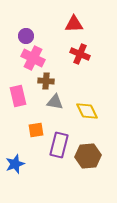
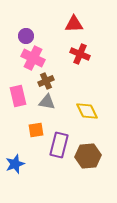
brown cross: rotated 28 degrees counterclockwise
gray triangle: moved 8 px left
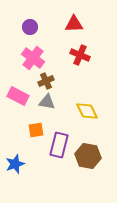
purple circle: moved 4 px right, 9 px up
red cross: moved 1 px down
pink cross: rotated 10 degrees clockwise
pink rectangle: rotated 50 degrees counterclockwise
brown hexagon: rotated 15 degrees clockwise
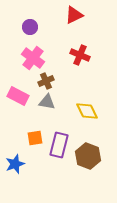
red triangle: moved 9 px up; rotated 24 degrees counterclockwise
orange square: moved 1 px left, 8 px down
brown hexagon: rotated 10 degrees clockwise
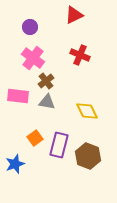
brown cross: rotated 14 degrees counterclockwise
pink rectangle: rotated 20 degrees counterclockwise
orange square: rotated 28 degrees counterclockwise
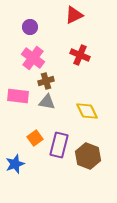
brown cross: rotated 21 degrees clockwise
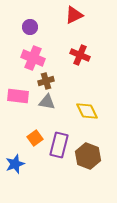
pink cross: rotated 15 degrees counterclockwise
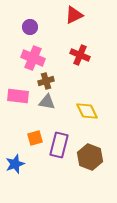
orange square: rotated 21 degrees clockwise
brown hexagon: moved 2 px right, 1 px down
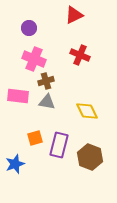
purple circle: moved 1 px left, 1 px down
pink cross: moved 1 px right, 1 px down
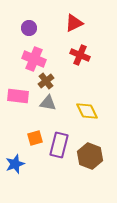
red triangle: moved 8 px down
brown cross: rotated 21 degrees counterclockwise
gray triangle: moved 1 px right, 1 px down
brown hexagon: moved 1 px up
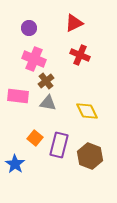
orange square: rotated 35 degrees counterclockwise
blue star: rotated 18 degrees counterclockwise
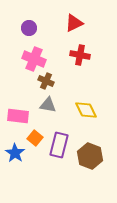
red cross: rotated 12 degrees counterclockwise
brown cross: rotated 28 degrees counterclockwise
pink rectangle: moved 20 px down
gray triangle: moved 2 px down
yellow diamond: moved 1 px left, 1 px up
blue star: moved 11 px up
